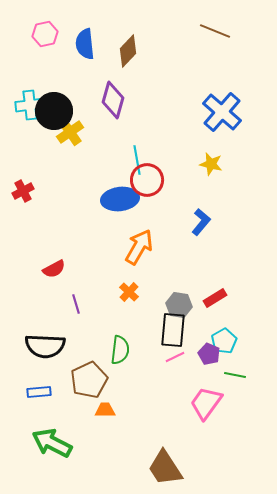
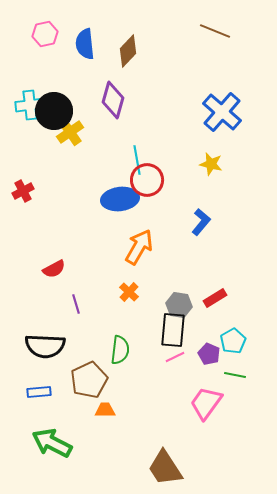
cyan pentagon: moved 9 px right
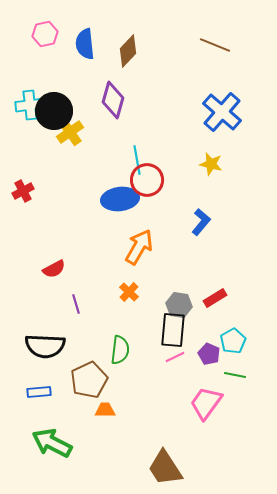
brown line: moved 14 px down
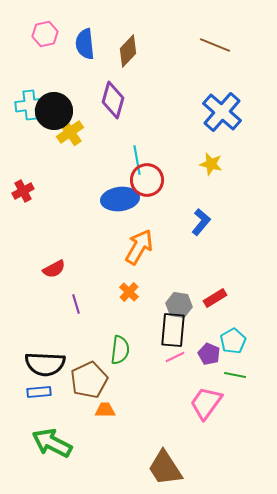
black semicircle: moved 18 px down
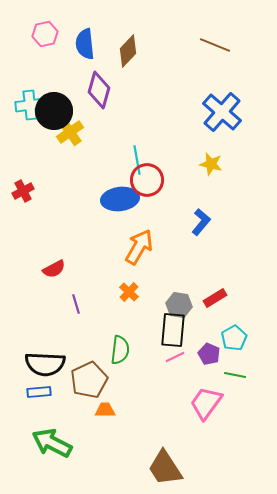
purple diamond: moved 14 px left, 10 px up
cyan pentagon: moved 1 px right, 3 px up
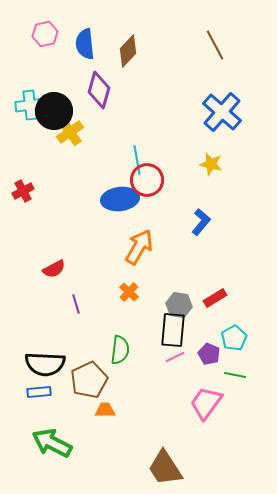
brown line: rotated 40 degrees clockwise
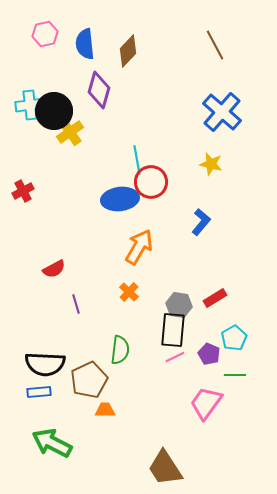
red circle: moved 4 px right, 2 px down
green line: rotated 10 degrees counterclockwise
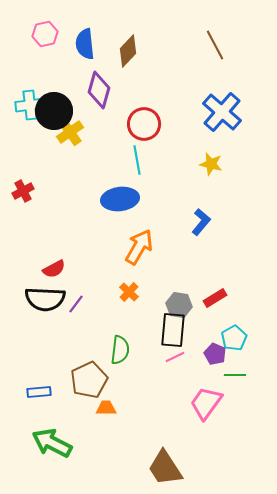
red circle: moved 7 px left, 58 px up
purple line: rotated 54 degrees clockwise
purple pentagon: moved 6 px right
black semicircle: moved 65 px up
orange trapezoid: moved 1 px right, 2 px up
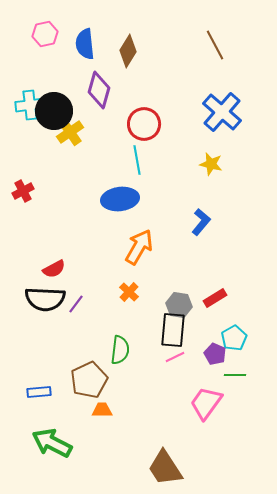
brown diamond: rotated 12 degrees counterclockwise
orange trapezoid: moved 4 px left, 2 px down
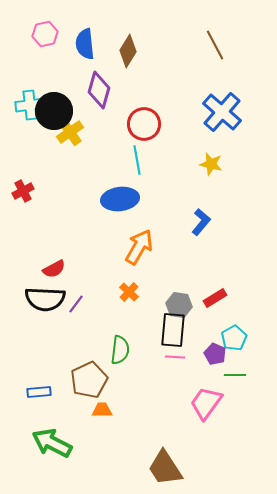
pink line: rotated 30 degrees clockwise
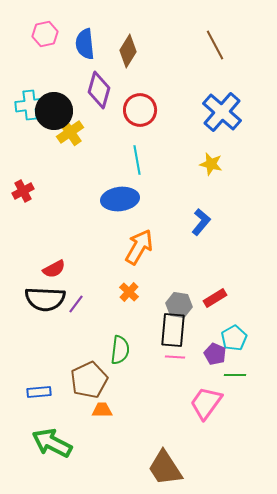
red circle: moved 4 px left, 14 px up
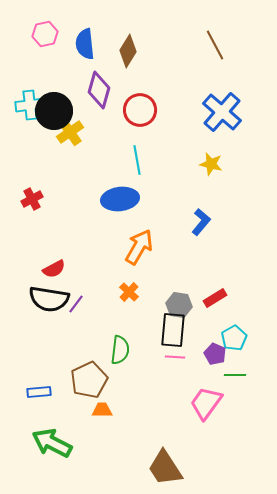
red cross: moved 9 px right, 8 px down
black semicircle: moved 4 px right; rotated 6 degrees clockwise
